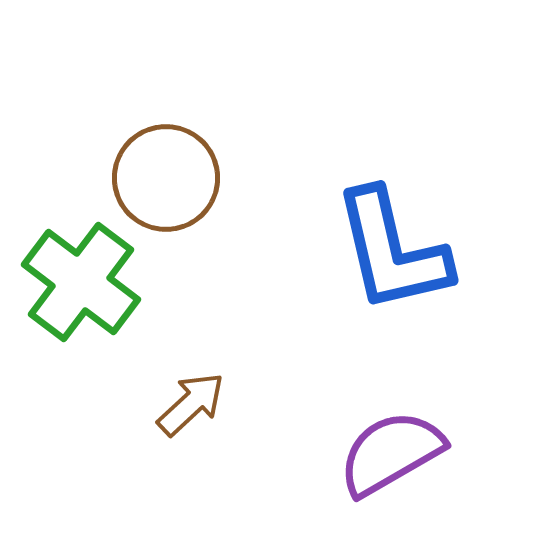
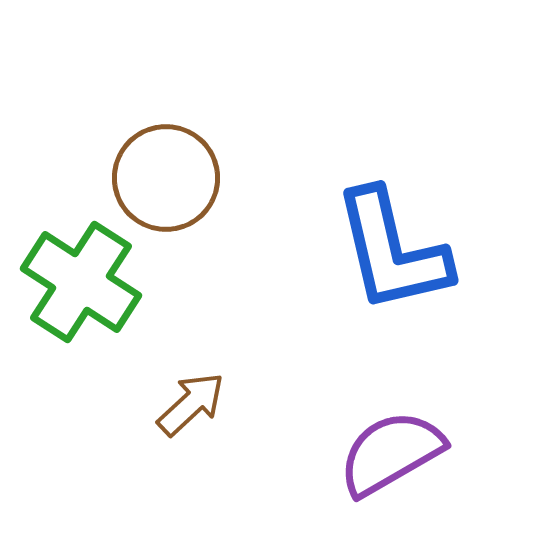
green cross: rotated 4 degrees counterclockwise
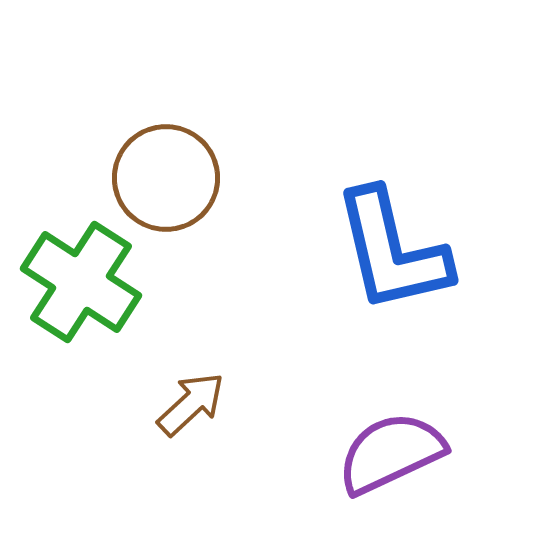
purple semicircle: rotated 5 degrees clockwise
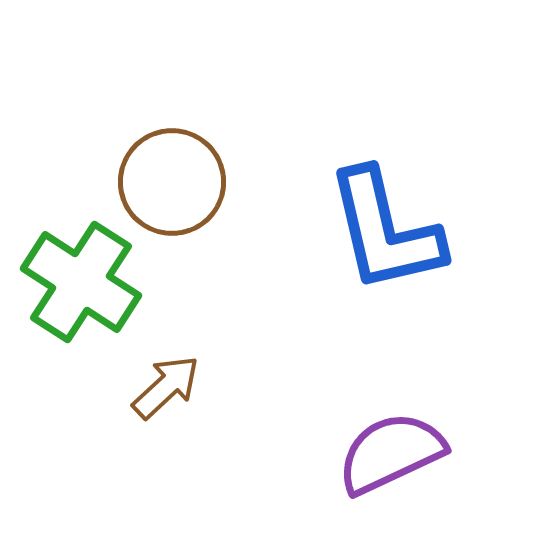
brown circle: moved 6 px right, 4 px down
blue L-shape: moved 7 px left, 20 px up
brown arrow: moved 25 px left, 17 px up
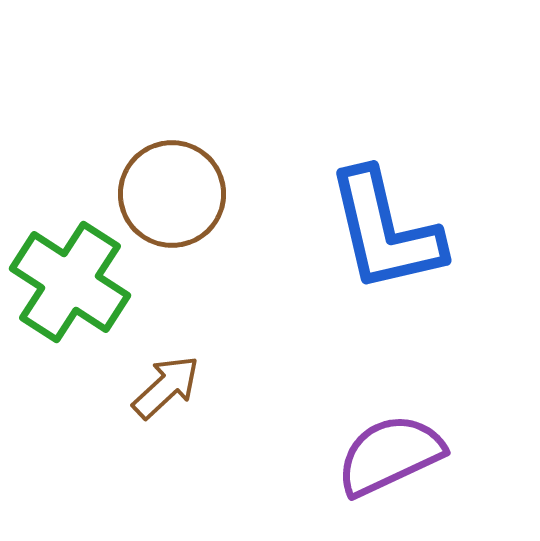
brown circle: moved 12 px down
green cross: moved 11 px left
purple semicircle: moved 1 px left, 2 px down
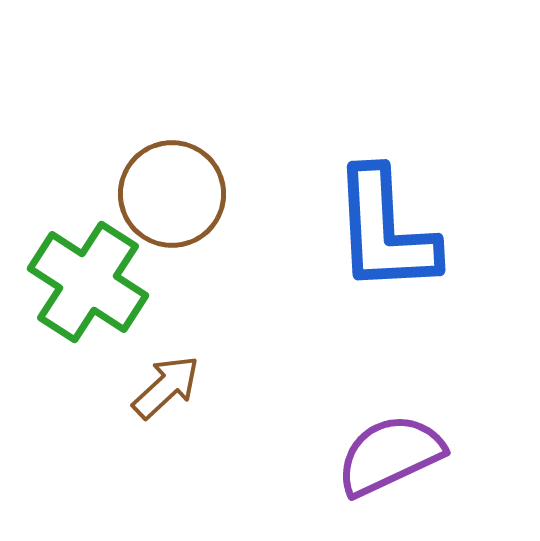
blue L-shape: rotated 10 degrees clockwise
green cross: moved 18 px right
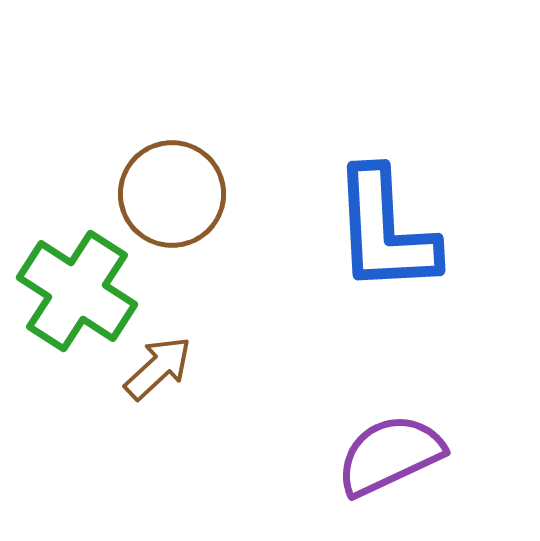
green cross: moved 11 px left, 9 px down
brown arrow: moved 8 px left, 19 px up
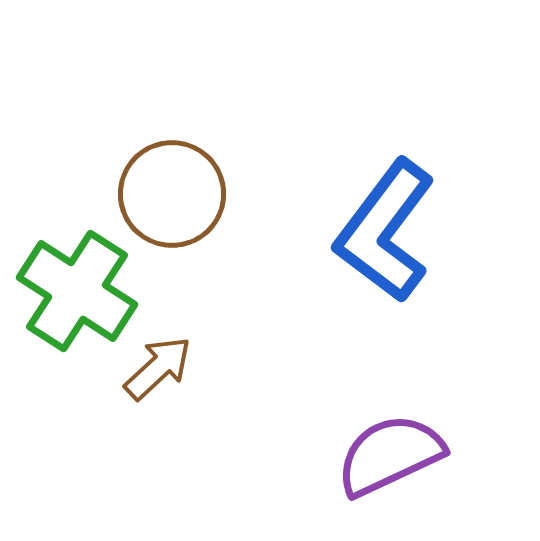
blue L-shape: rotated 40 degrees clockwise
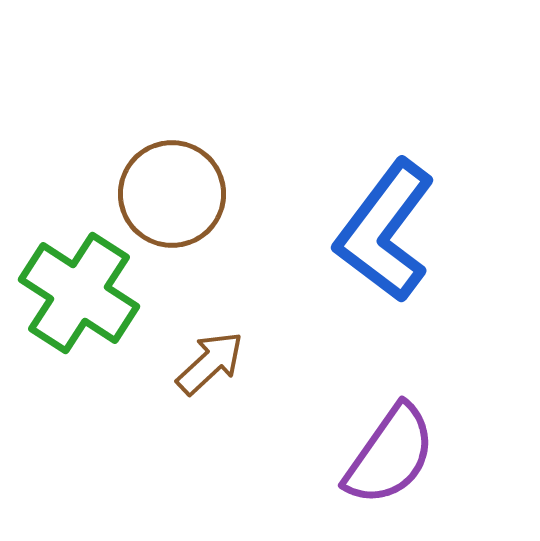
green cross: moved 2 px right, 2 px down
brown arrow: moved 52 px right, 5 px up
purple semicircle: rotated 150 degrees clockwise
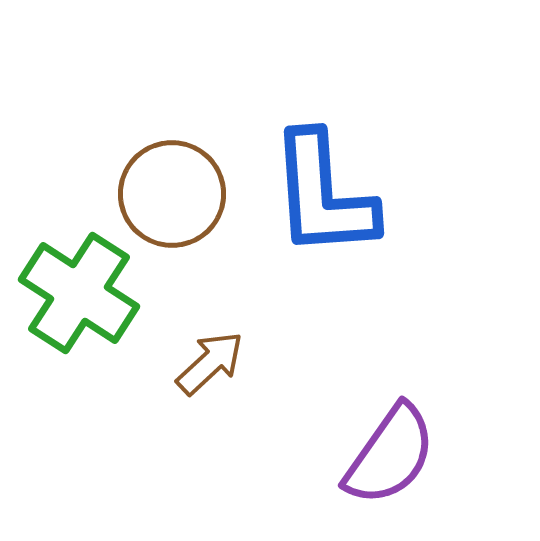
blue L-shape: moved 62 px left, 36 px up; rotated 41 degrees counterclockwise
